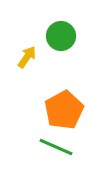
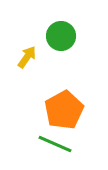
green line: moved 1 px left, 3 px up
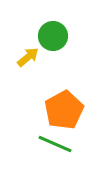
green circle: moved 8 px left
yellow arrow: moved 1 px right; rotated 15 degrees clockwise
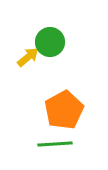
green circle: moved 3 px left, 6 px down
green line: rotated 28 degrees counterclockwise
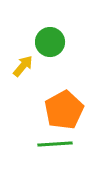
yellow arrow: moved 5 px left, 9 px down; rotated 10 degrees counterclockwise
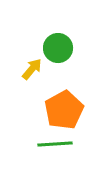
green circle: moved 8 px right, 6 px down
yellow arrow: moved 9 px right, 3 px down
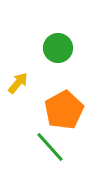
yellow arrow: moved 14 px left, 14 px down
green line: moved 5 px left, 3 px down; rotated 52 degrees clockwise
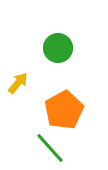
green line: moved 1 px down
